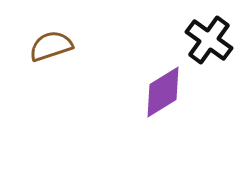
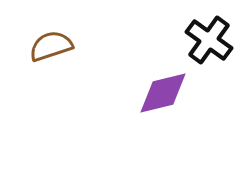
purple diamond: moved 1 px down; rotated 18 degrees clockwise
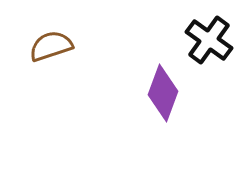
purple diamond: rotated 56 degrees counterclockwise
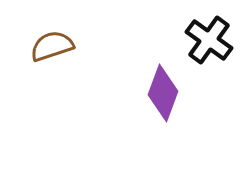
brown semicircle: moved 1 px right
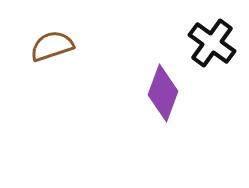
black cross: moved 3 px right, 3 px down
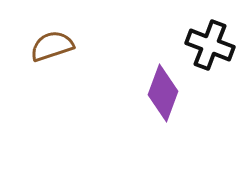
black cross: moved 2 px left, 2 px down; rotated 15 degrees counterclockwise
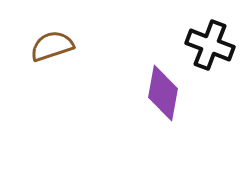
purple diamond: rotated 10 degrees counterclockwise
